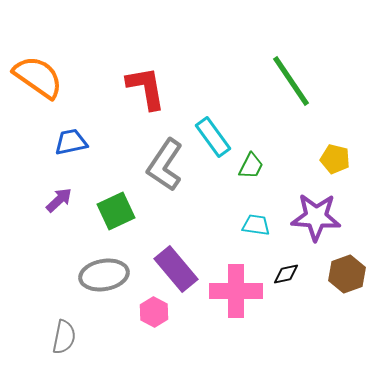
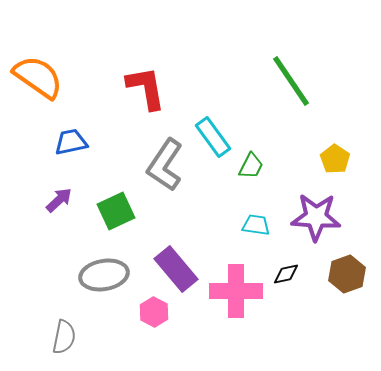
yellow pentagon: rotated 20 degrees clockwise
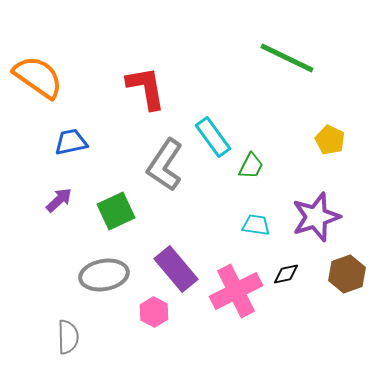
green line: moved 4 px left, 23 px up; rotated 30 degrees counterclockwise
yellow pentagon: moved 5 px left, 19 px up; rotated 8 degrees counterclockwise
purple star: rotated 21 degrees counterclockwise
pink cross: rotated 27 degrees counterclockwise
gray semicircle: moved 4 px right; rotated 12 degrees counterclockwise
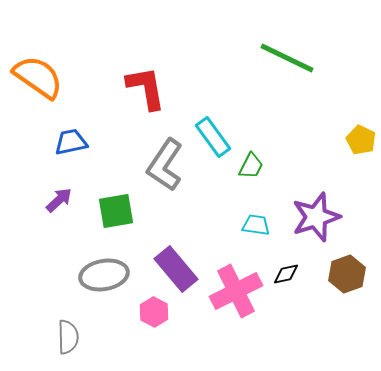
yellow pentagon: moved 31 px right
green square: rotated 15 degrees clockwise
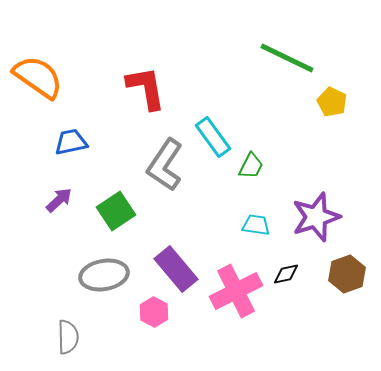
yellow pentagon: moved 29 px left, 38 px up
green square: rotated 24 degrees counterclockwise
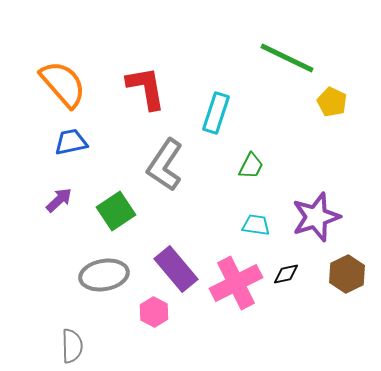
orange semicircle: moved 25 px right, 7 px down; rotated 14 degrees clockwise
cyan rectangle: moved 3 px right, 24 px up; rotated 54 degrees clockwise
brown hexagon: rotated 6 degrees counterclockwise
pink cross: moved 8 px up
gray semicircle: moved 4 px right, 9 px down
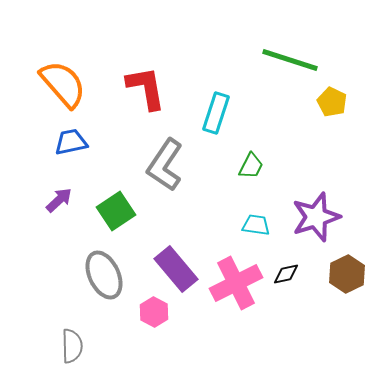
green line: moved 3 px right, 2 px down; rotated 8 degrees counterclockwise
gray ellipse: rotated 75 degrees clockwise
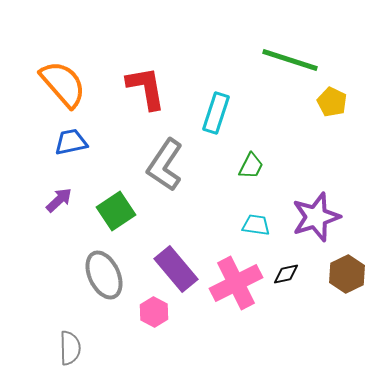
gray semicircle: moved 2 px left, 2 px down
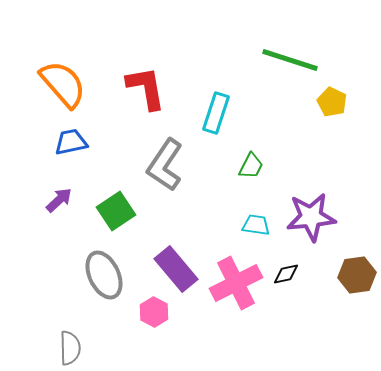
purple star: moved 5 px left; rotated 12 degrees clockwise
brown hexagon: moved 10 px right, 1 px down; rotated 18 degrees clockwise
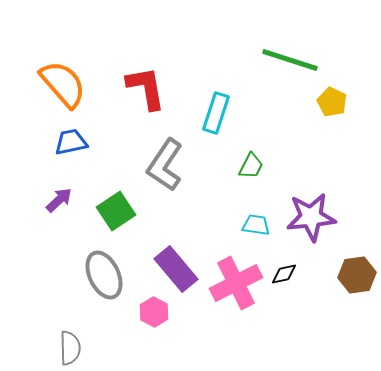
black diamond: moved 2 px left
